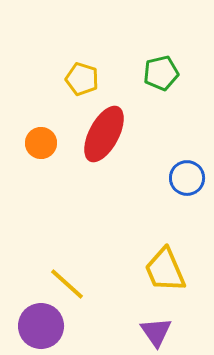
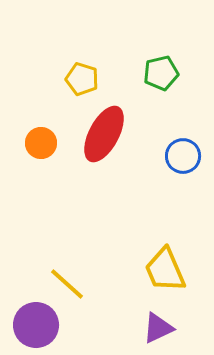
blue circle: moved 4 px left, 22 px up
purple circle: moved 5 px left, 1 px up
purple triangle: moved 2 px right, 4 px up; rotated 40 degrees clockwise
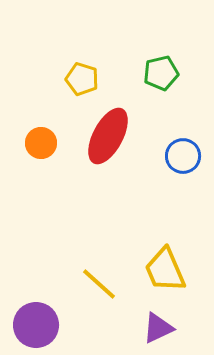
red ellipse: moved 4 px right, 2 px down
yellow line: moved 32 px right
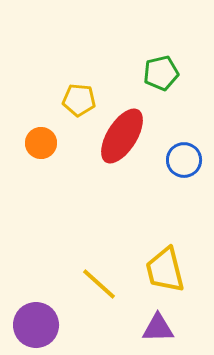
yellow pentagon: moved 3 px left, 21 px down; rotated 12 degrees counterclockwise
red ellipse: moved 14 px right; rotated 4 degrees clockwise
blue circle: moved 1 px right, 4 px down
yellow trapezoid: rotated 9 degrees clockwise
purple triangle: rotated 24 degrees clockwise
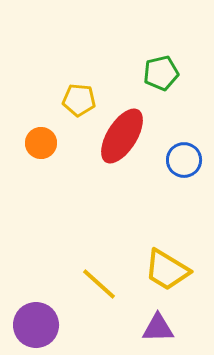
yellow trapezoid: moved 2 px right; rotated 45 degrees counterclockwise
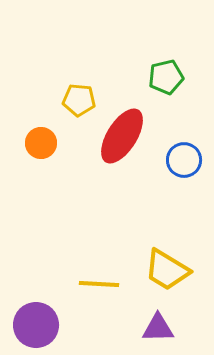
green pentagon: moved 5 px right, 4 px down
yellow line: rotated 39 degrees counterclockwise
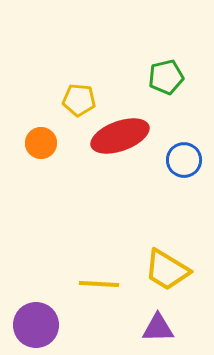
red ellipse: moved 2 px left; rotated 38 degrees clockwise
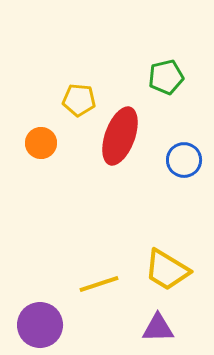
red ellipse: rotated 50 degrees counterclockwise
yellow line: rotated 21 degrees counterclockwise
purple circle: moved 4 px right
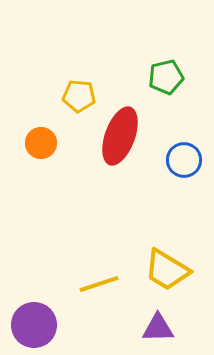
yellow pentagon: moved 4 px up
purple circle: moved 6 px left
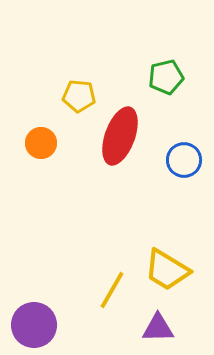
yellow line: moved 13 px right, 6 px down; rotated 42 degrees counterclockwise
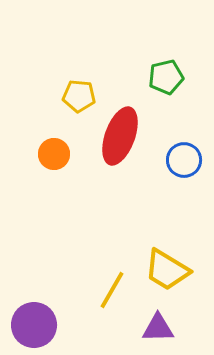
orange circle: moved 13 px right, 11 px down
